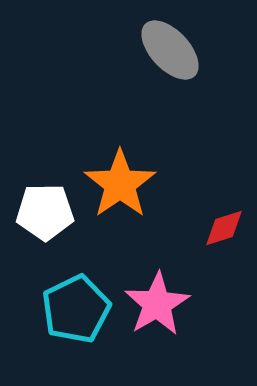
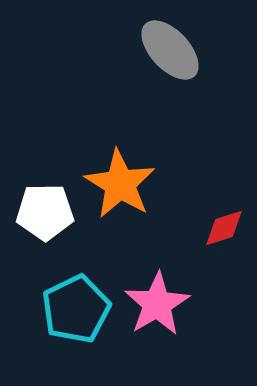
orange star: rotated 6 degrees counterclockwise
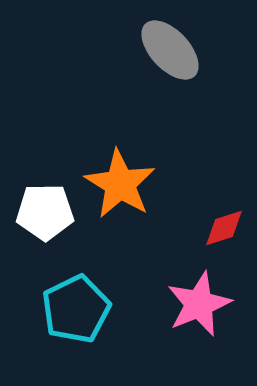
pink star: moved 42 px right; rotated 8 degrees clockwise
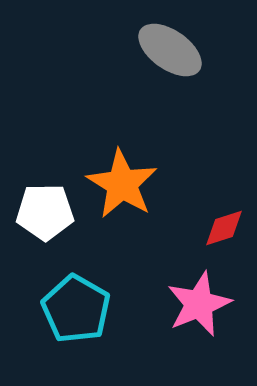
gray ellipse: rotated 12 degrees counterclockwise
orange star: moved 2 px right
cyan pentagon: rotated 16 degrees counterclockwise
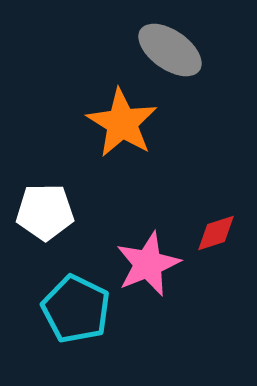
orange star: moved 61 px up
red diamond: moved 8 px left, 5 px down
pink star: moved 51 px left, 40 px up
cyan pentagon: rotated 4 degrees counterclockwise
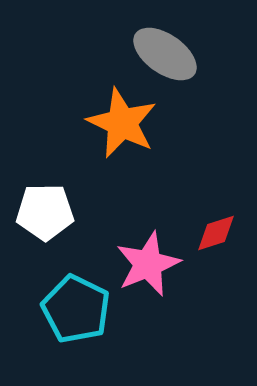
gray ellipse: moved 5 px left, 4 px down
orange star: rotated 6 degrees counterclockwise
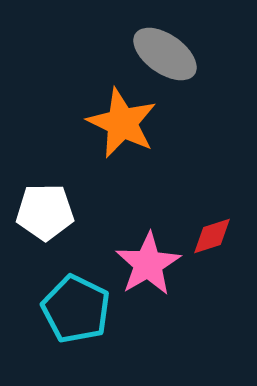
red diamond: moved 4 px left, 3 px down
pink star: rotated 8 degrees counterclockwise
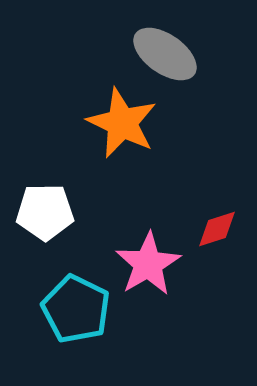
red diamond: moved 5 px right, 7 px up
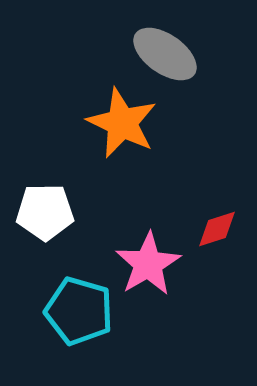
cyan pentagon: moved 3 px right, 2 px down; rotated 10 degrees counterclockwise
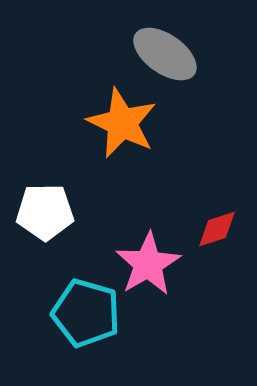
cyan pentagon: moved 7 px right, 2 px down
